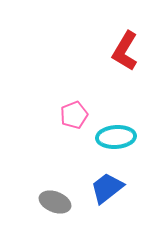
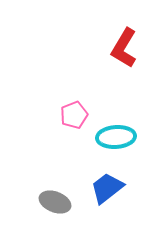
red L-shape: moved 1 px left, 3 px up
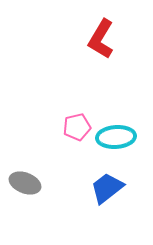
red L-shape: moved 23 px left, 9 px up
pink pentagon: moved 3 px right, 12 px down; rotated 8 degrees clockwise
gray ellipse: moved 30 px left, 19 px up
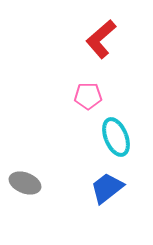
red L-shape: rotated 18 degrees clockwise
pink pentagon: moved 11 px right, 31 px up; rotated 12 degrees clockwise
cyan ellipse: rotated 72 degrees clockwise
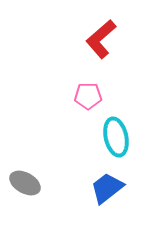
cyan ellipse: rotated 9 degrees clockwise
gray ellipse: rotated 8 degrees clockwise
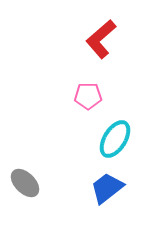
cyan ellipse: moved 1 px left, 2 px down; rotated 45 degrees clockwise
gray ellipse: rotated 16 degrees clockwise
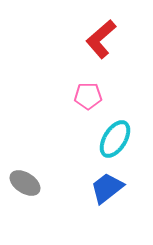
gray ellipse: rotated 12 degrees counterclockwise
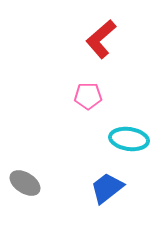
cyan ellipse: moved 14 px right; rotated 66 degrees clockwise
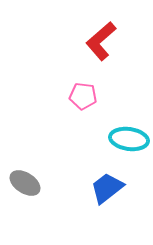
red L-shape: moved 2 px down
pink pentagon: moved 5 px left; rotated 8 degrees clockwise
